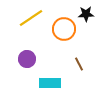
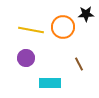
yellow line: moved 12 px down; rotated 45 degrees clockwise
orange circle: moved 1 px left, 2 px up
purple circle: moved 1 px left, 1 px up
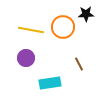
cyan rectangle: rotated 10 degrees counterclockwise
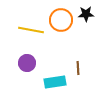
orange circle: moved 2 px left, 7 px up
purple circle: moved 1 px right, 5 px down
brown line: moved 1 px left, 4 px down; rotated 24 degrees clockwise
cyan rectangle: moved 5 px right, 1 px up
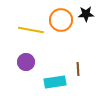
purple circle: moved 1 px left, 1 px up
brown line: moved 1 px down
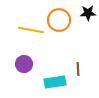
black star: moved 2 px right, 1 px up
orange circle: moved 2 px left
purple circle: moved 2 px left, 2 px down
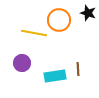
black star: rotated 21 degrees clockwise
yellow line: moved 3 px right, 3 px down
purple circle: moved 2 px left, 1 px up
cyan rectangle: moved 6 px up
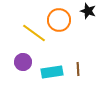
black star: moved 2 px up
yellow line: rotated 25 degrees clockwise
purple circle: moved 1 px right, 1 px up
cyan rectangle: moved 3 px left, 4 px up
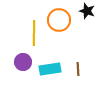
black star: moved 1 px left
yellow line: rotated 55 degrees clockwise
cyan rectangle: moved 2 px left, 3 px up
